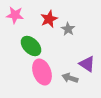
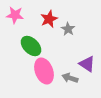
pink ellipse: moved 2 px right, 1 px up
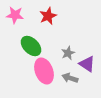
red star: moved 1 px left, 3 px up
gray star: moved 24 px down; rotated 16 degrees clockwise
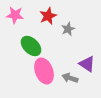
gray star: moved 24 px up
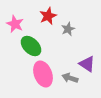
pink star: moved 9 px down; rotated 18 degrees clockwise
pink ellipse: moved 1 px left, 3 px down
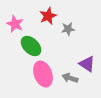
gray star: rotated 16 degrees clockwise
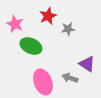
green ellipse: rotated 20 degrees counterclockwise
pink ellipse: moved 8 px down
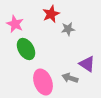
red star: moved 3 px right, 2 px up
green ellipse: moved 5 px left, 3 px down; rotated 35 degrees clockwise
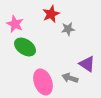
green ellipse: moved 1 px left, 2 px up; rotated 25 degrees counterclockwise
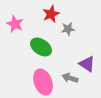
green ellipse: moved 16 px right
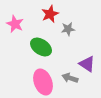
red star: moved 1 px left
